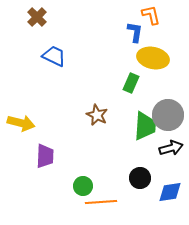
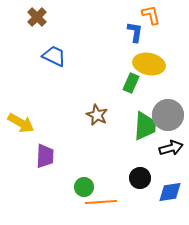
yellow ellipse: moved 4 px left, 6 px down
yellow arrow: rotated 16 degrees clockwise
green circle: moved 1 px right, 1 px down
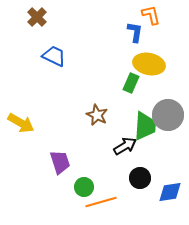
black arrow: moved 46 px left, 2 px up; rotated 15 degrees counterclockwise
purple trapezoid: moved 15 px right, 6 px down; rotated 20 degrees counterclockwise
orange line: rotated 12 degrees counterclockwise
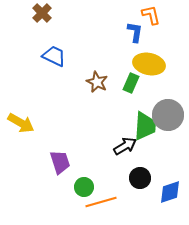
brown cross: moved 5 px right, 4 px up
brown star: moved 33 px up
blue diamond: rotated 10 degrees counterclockwise
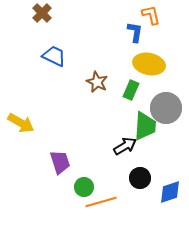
green rectangle: moved 7 px down
gray circle: moved 2 px left, 7 px up
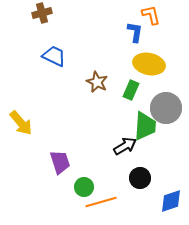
brown cross: rotated 30 degrees clockwise
yellow arrow: rotated 20 degrees clockwise
blue diamond: moved 1 px right, 9 px down
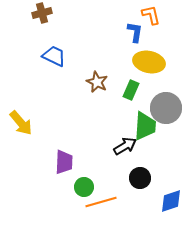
yellow ellipse: moved 2 px up
purple trapezoid: moved 4 px right; rotated 20 degrees clockwise
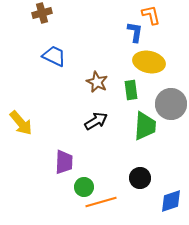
green rectangle: rotated 30 degrees counterclockwise
gray circle: moved 5 px right, 4 px up
black arrow: moved 29 px left, 25 px up
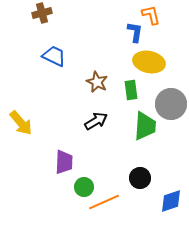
orange line: moved 3 px right; rotated 8 degrees counterclockwise
